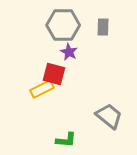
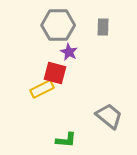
gray hexagon: moved 5 px left
red square: moved 1 px right, 1 px up
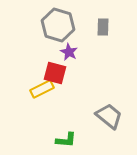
gray hexagon: rotated 16 degrees clockwise
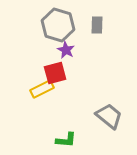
gray rectangle: moved 6 px left, 2 px up
purple star: moved 3 px left, 2 px up
red square: rotated 30 degrees counterclockwise
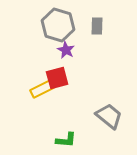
gray rectangle: moved 1 px down
red square: moved 2 px right, 5 px down
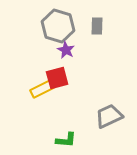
gray hexagon: moved 1 px down
gray trapezoid: rotated 64 degrees counterclockwise
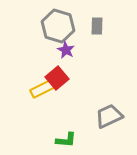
red square: rotated 25 degrees counterclockwise
